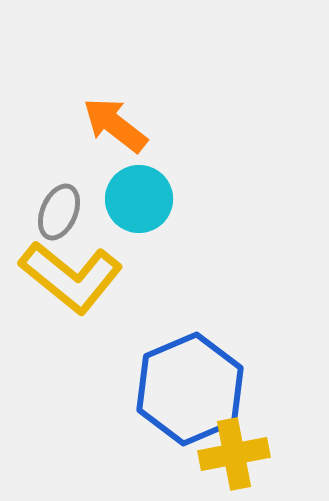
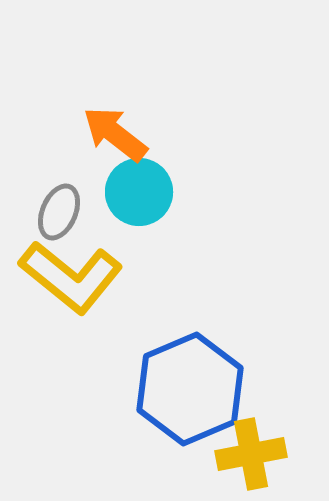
orange arrow: moved 9 px down
cyan circle: moved 7 px up
yellow cross: moved 17 px right
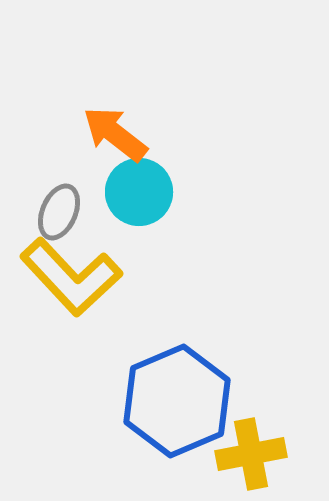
yellow L-shape: rotated 8 degrees clockwise
blue hexagon: moved 13 px left, 12 px down
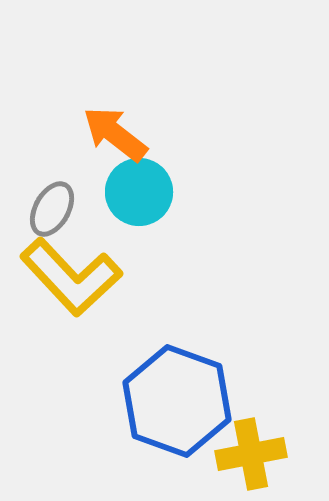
gray ellipse: moved 7 px left, 3 px up; rotated 6 degrees clockwise
blue hexagon: rotated 17 degrees counterclockwise
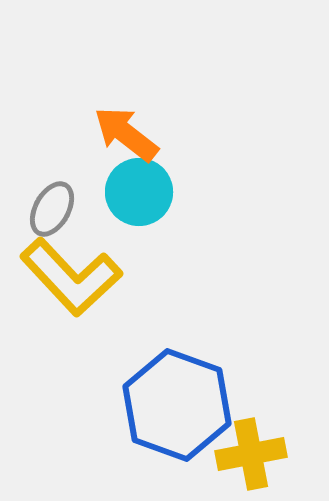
orange arrow: moved 11 px right
blue hexagon: moved 4 px down
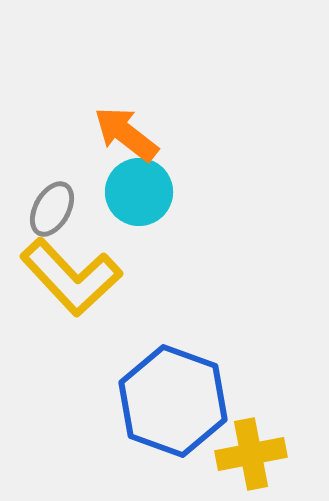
blue hexagon: moved 4 px left, 4 px up
